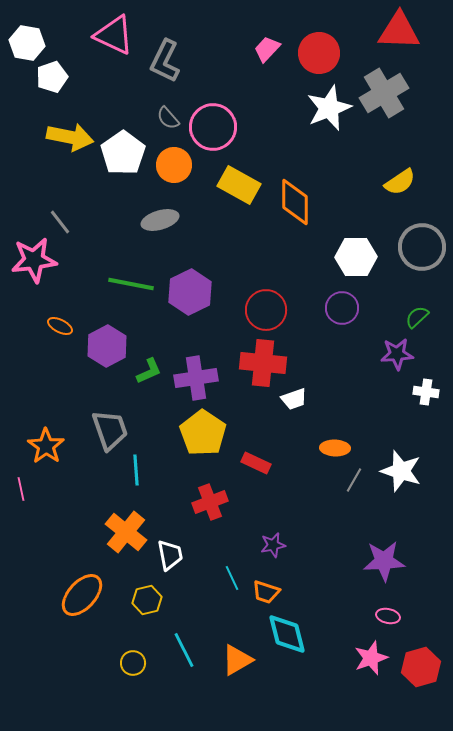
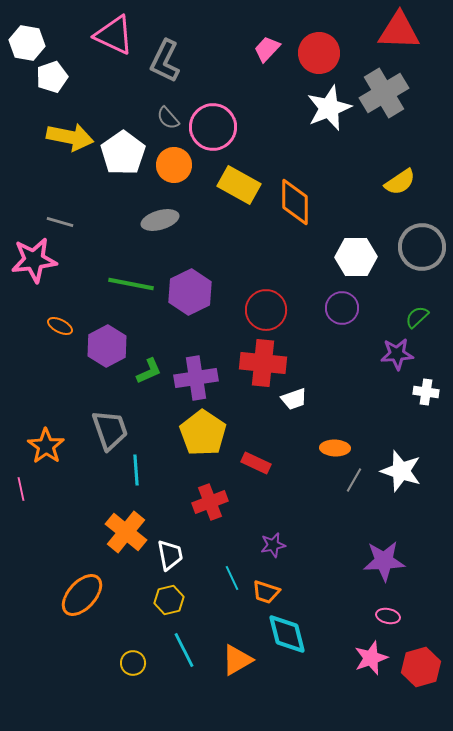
gray line at (60, 222): rotated 36 degrees counterclockwise
yellow hexagon at (147, 600): moved 22 px right
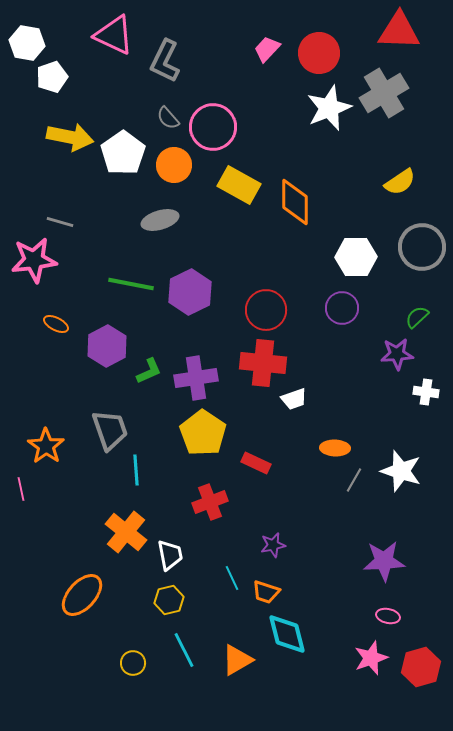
orange ellipse at (60, 326): moved 4 px left, 2 px up
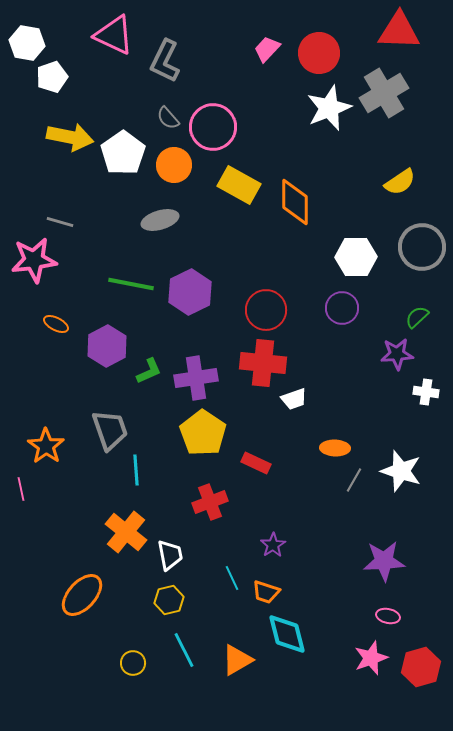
purple star at (273, 545): rotated 20 degrees counterclockwise
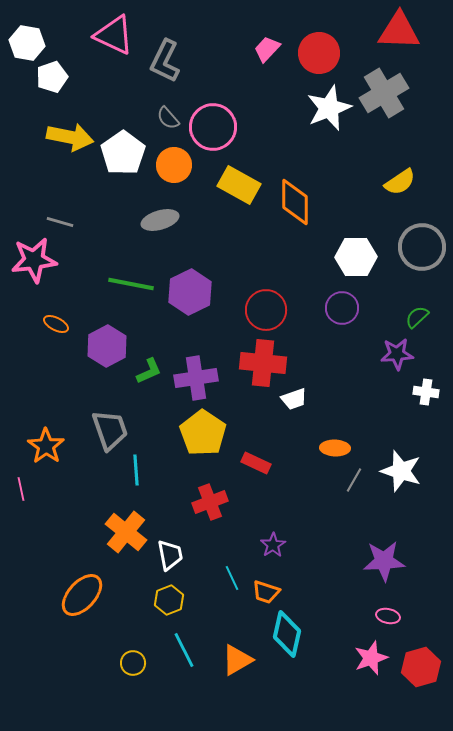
yellow hexagon at (169, 600): rotated 8 degrees counterclockwise
cyan diamond at (287, 634): rotated 27 degrees clockwise
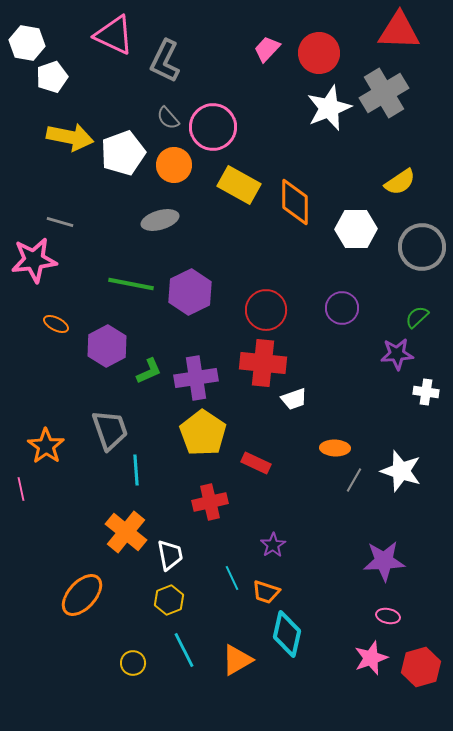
white pentagon at (123, 153): rotated 15 degrees clockwise
white hexagon at (356, 257): moved 28 px up
red cross at (210, 502): rotated 8 degrees clockwise
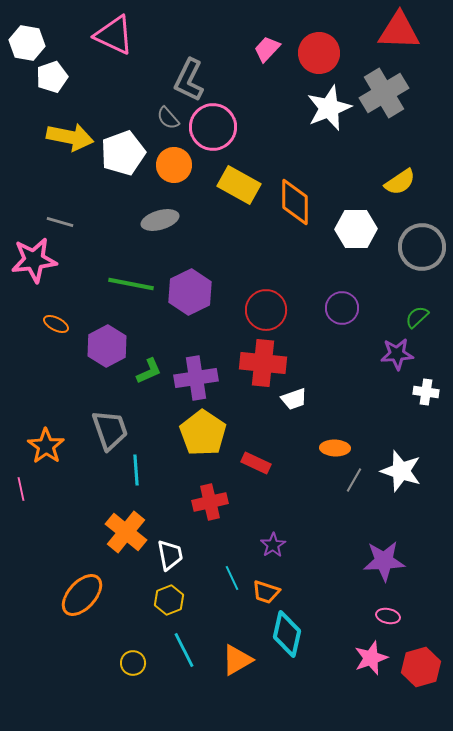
gray L-shape at (165, 61): moved 24 px right, 19 px down
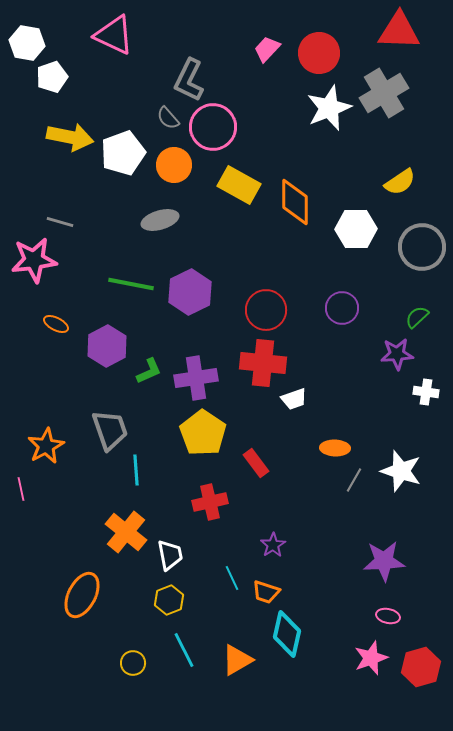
orange star at (46, 446): rotated 9 degrees clockwise
red rectangle at (256, 463): rotated 28 degrees clockwise
orange ellipse at (82, 595): rotated 15 degrees counterclockwise
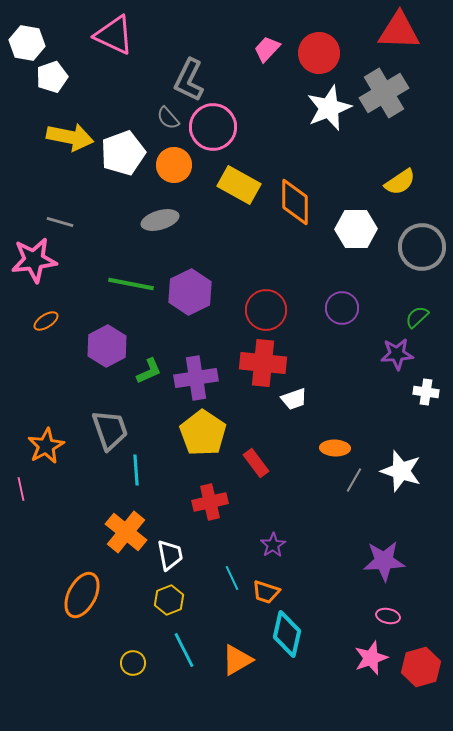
orange ellipse at (56, 324): moved 10 px left, 3 px up; rotated 60 degrees counterclockwise
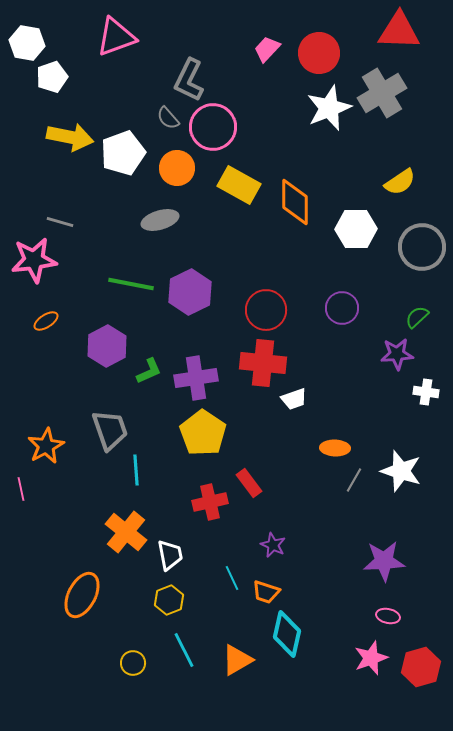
pink triangle at (114, 35): moved 2 px right, 2 px down; rotated 45 degrees counterclockwise
gray cross at (384, 93): moved 2 px left
orange circle at (174, 165): moved 3 px right, 3 px down
red rectangle at (256, 463): moved 7 px left, 20 px down
purple star at (273, 545): rotated 15 degrees counterclockwise
